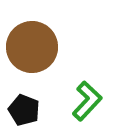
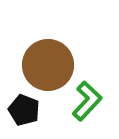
brown circle: moved 16 px right, 18 px down
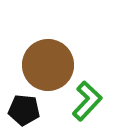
black pentagon: rotated 16 degrees counterclockwise
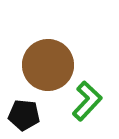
black pentagon: moved 5 px down
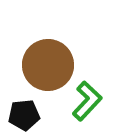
black pentagon: rotated 12 degrees counterclockwise
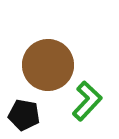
black pentagon: rotated 16 degrees clockwise
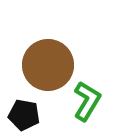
green L-shape: rotated 12 degrees counterclockwise
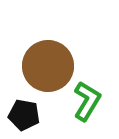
brown circle: moved 1 px down
